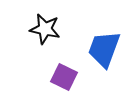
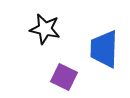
blue trapezoid: rotated 18 degrees counterclockwise
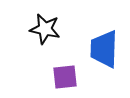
purple square: moved 1 px right; rotated 32 degrees counterclockwise
